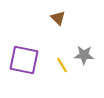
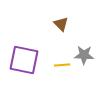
brown triangle: moved 3 px right, 6 px down
yellow line: rotated 63 degrees counterclockwise
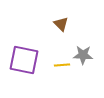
gray star: moved 1 px left
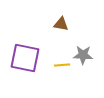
brown triangle: rotated 35 degrees counterclockwise
purple square: moved 1 px right, 2 px up
